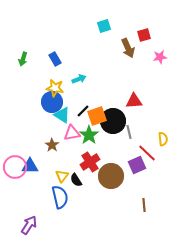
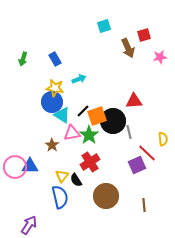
brown circle: moved 5 px left, 20 px down
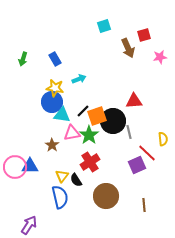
cyan triangle: rotated 24 degrees counterclockwise
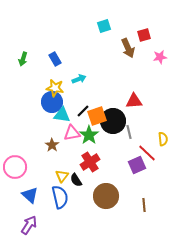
blue triangle: moved 29 px down; rotated 42 degrees clockwise
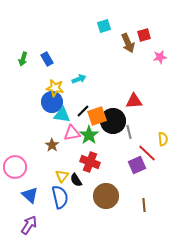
brown arrow: moved 5 px up
blue rectangle: moved 8 px left
red cross: rotated 36 degrees counterclockwise
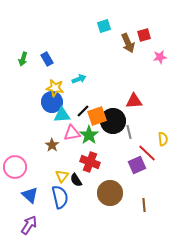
cyan triangle: rotated 12 degrees counterclockwise
brown circle: moved 4 px right, 3 px up
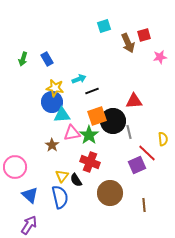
black line: moved 9 px right, 20 px up; rotated 24 degrees clockwise
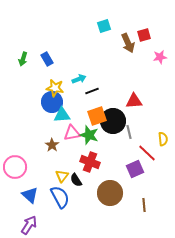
green star: rotated 18 degrees counterclockwise
purple square: moved 2 px left, 4 px down
blue semicircle: rotated 15 degrees counterclockwise
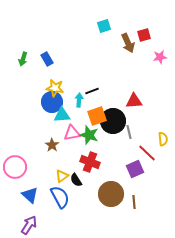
cyan arrow: moved 21 px down; rotated 64 degrees counterclockwise
yellow triangle: rotated 16 degrees clockwise
brown circle: moved 1 px right, 1 px down
brown line: moved 10 px left, 3 px up
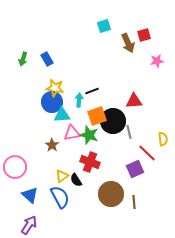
pink star: moved 3 px left, 4 px down
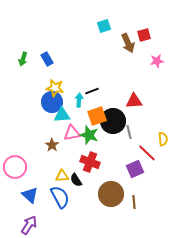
yellow triangle: rotated 32 degrees clockwise
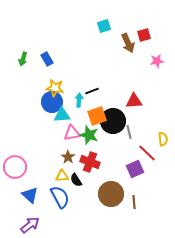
brown star: moved 16 px right, 12 px down
purple arrow: moved 1 px right; rotated 18 degrees clockwise
